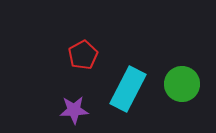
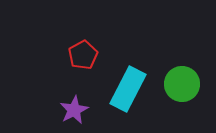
purple star: rotated 24 degrees counterclockwise
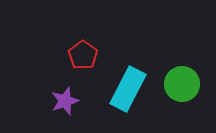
red pentagon: rotated 8 degrees counterclockwise
purple star: moved 9 px left, 9 px up; rotated 8 degrees clockwise
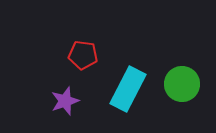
red pentagon: rotated 28 degrees counterclockwise
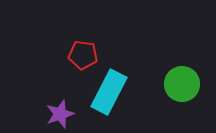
cyan rectangle: moved 19 px left, 3 px down
purple star: moved 5 px left, 13 px down
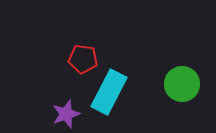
red pentagon: moved 4 px down
purple star: moved 6 px right
